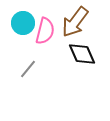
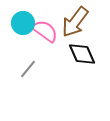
pink semicircle: rotated 68 degrees counterclockwise
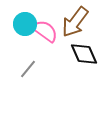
cyan circle: moved 2 px right, 1 px down
black diamond: moved 2 px right
